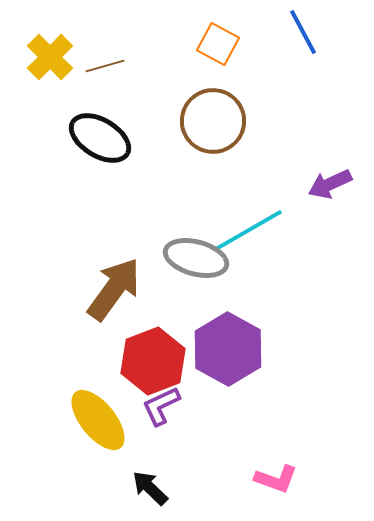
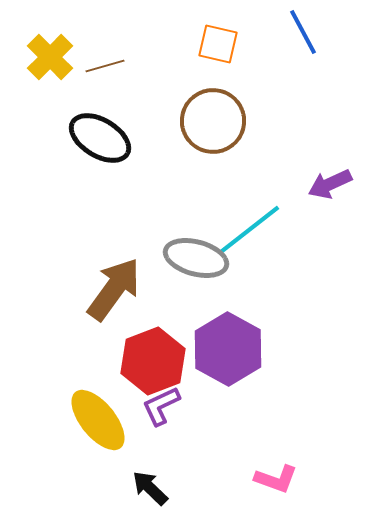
orange square: rotated 15 degrees counterclockwise
cyan line: rotated 8 degrees counterclockwise
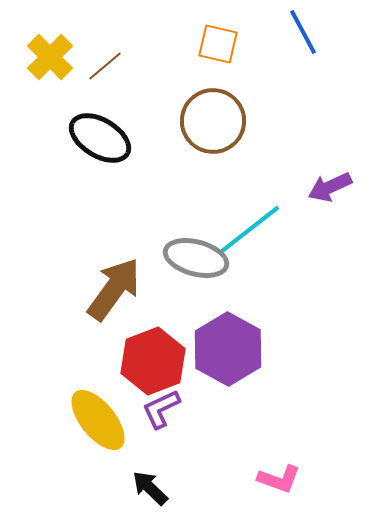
brown line: rotated 24 degrees counterclockwise
purple arrow: moved 3 px down
purple L-shape: moved 3 px down
pink L-shape: moved 3 px right
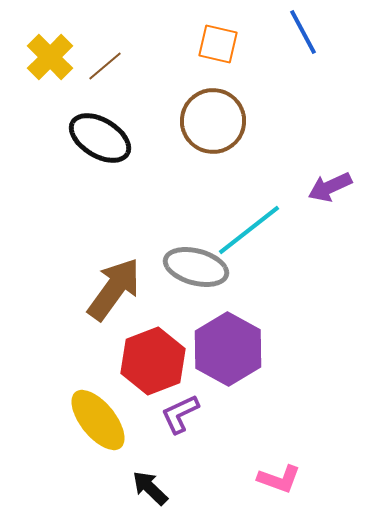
gray ellipse: moved 9 px down
purple L-shape: moved 19 px right, 5 px down
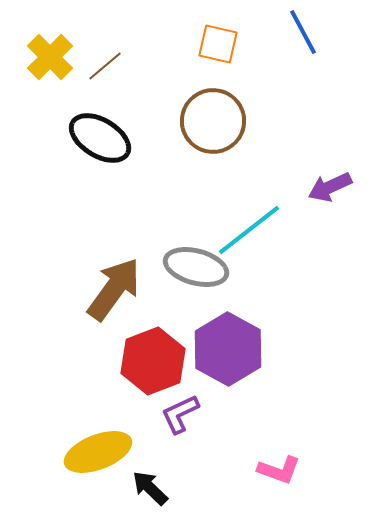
yellow ellipse: moved 32 px down; rotated 72 degrees counterclockwise
pink L-shape: moved 9 px up
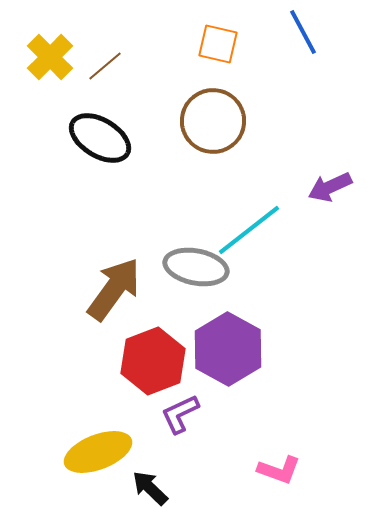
gray ellipse: rotated 4 degrees counterclockwise
